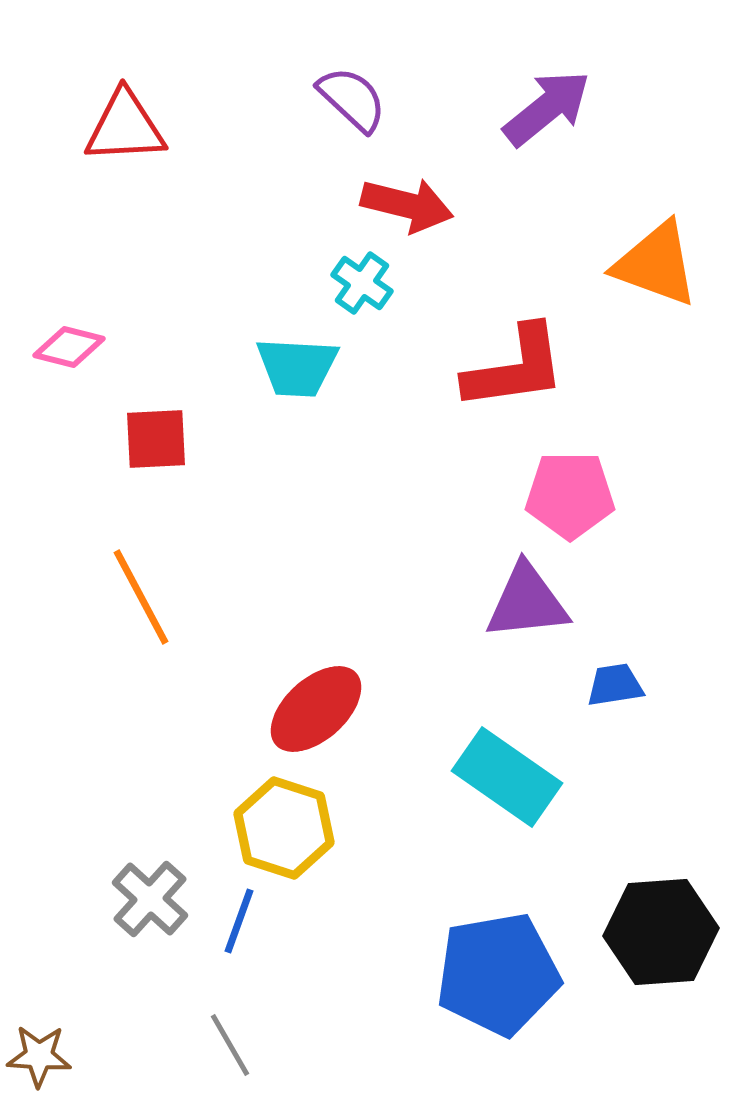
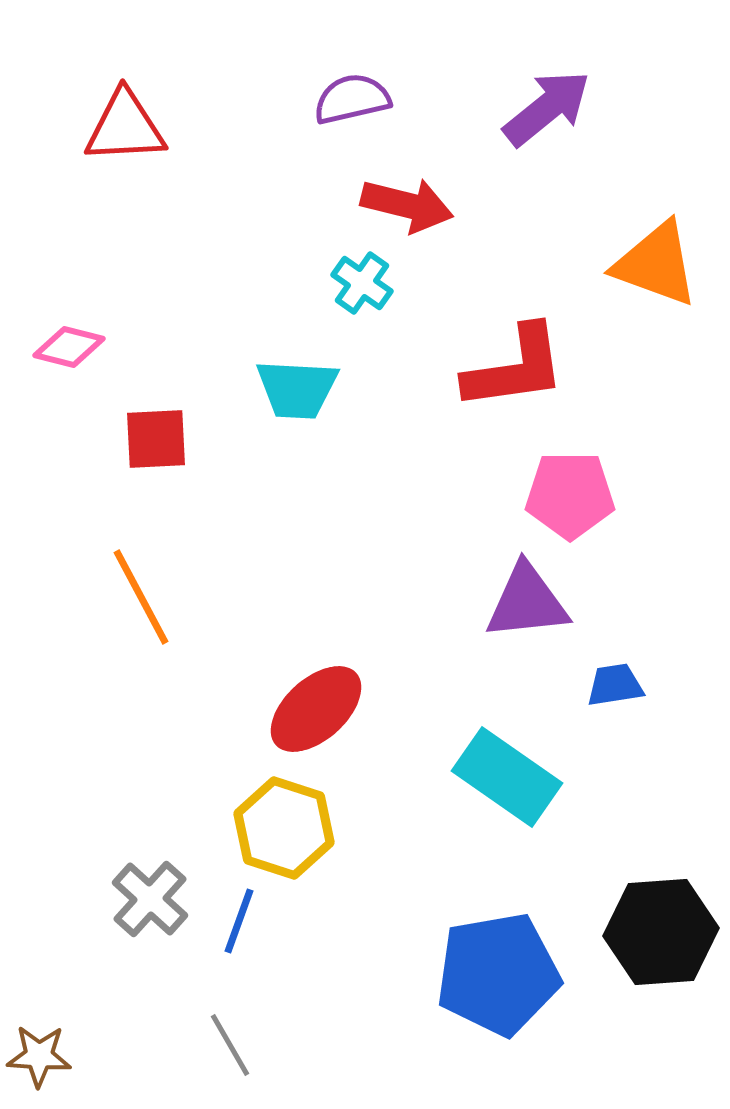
purple semicircle: rotated 56 degrees counterclockwise
cyan trapezoid: moved 22 px down
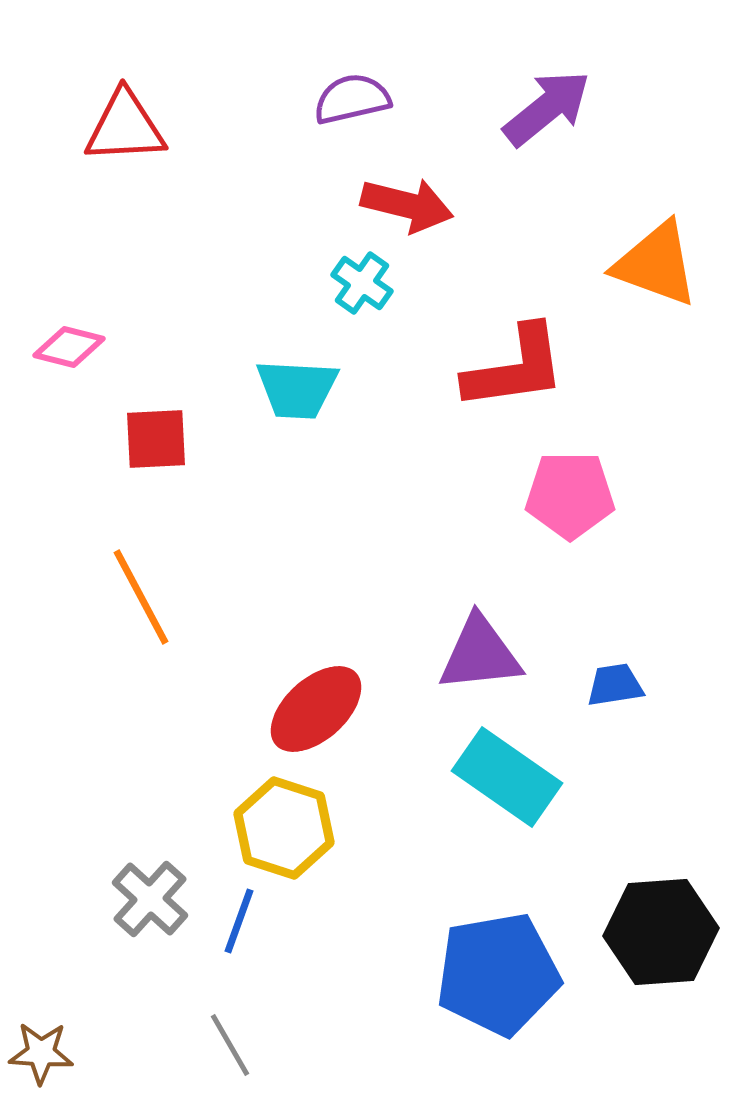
purple triangle: moved 47 px left, 52 px down
brown star: moved 2 px right, 3 px up
